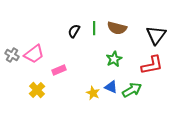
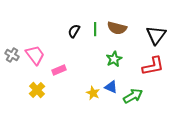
green line: moved 1 px right, 1 px down
pink trapezoid: moved 1 px right, 1 px down; rotated 90 degrees counterclockwise
red L-shape: moved 1 px right, 1 px down
green arrow: moved 1 px right, 6 px down
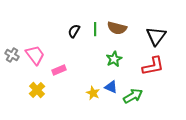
black triangle: moved 1 px down
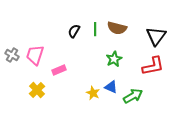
pink trapezoid: rotated 125 degrees counterclockwise
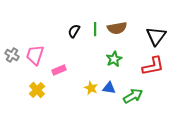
brown semicircle: rotated 24 degrees counterclockwise
blue triangle: moved 2 px left, 1 px down; rotated 16 degrees counterclockwise
yellow star: moved 2 px left, 5 px up
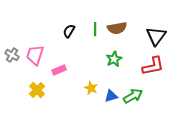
black semicircle: moved 5 px left
blue triangle: moved 2 px right, 8 px down; rotated 24 degrees counterclockwise
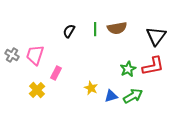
green star: moved 14 px right, 10 px down
pink rectangle: moved 3 px left, 3 px down; rotated 40 degrees counterclockwise
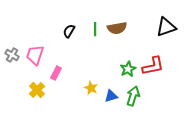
black triangle: moved 10 px right, 9 px up; rotated 35 degrees clockwise
green arrow: rotated 42 degrees counterclockwise
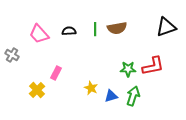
black semicircle: rotated 56 degrees clockwise
pink trapezoid: moved 4 px right, 21 px up; rotated 60 degrees counterclockwise
green star: rotated 28 degrees clockwise
